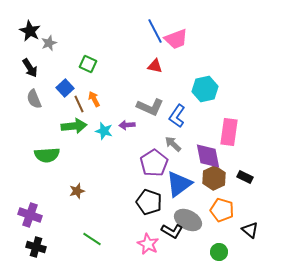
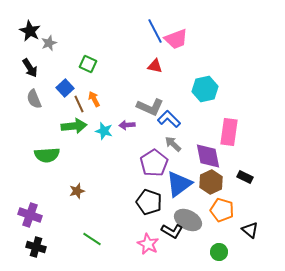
blue L-shape: moved 8 px left, 3 px down; rotated 100 degrees clockwise
brown hexagon: moved 3 px left, 4 px down
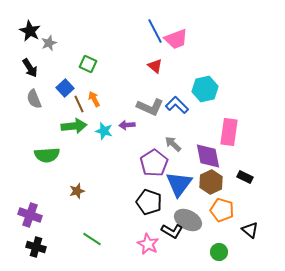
red triangle: rotated 28 degrees clockwise
blue L-shape: moved 8 px right, 14 px up
blue triangle: rotated 16 degrees counterclockwise
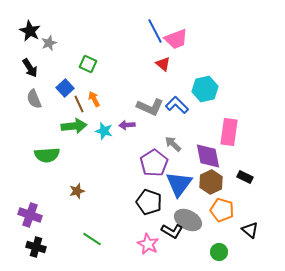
red triangle: moved 8 px right, 2 px up
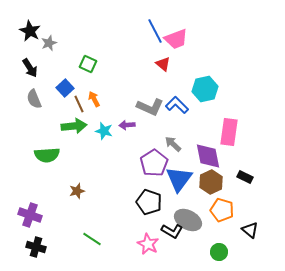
blue triangle: moved 5 px up
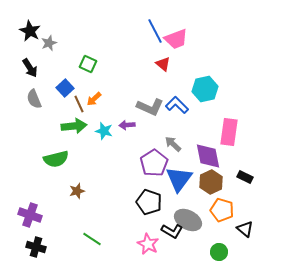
orange arrow: rotated 105 degrees counterclockwise
green semicircle: moved 9 px right, 4 px down; rotated 10 degrees counterclockwise
black triangle: moved 5 px left, 1 px up
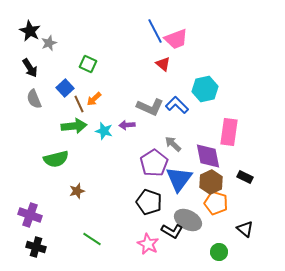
orange pentagon: moved 6 px left, 7 px up
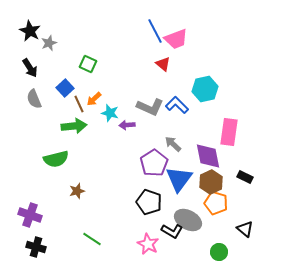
cyan star: moved 6 px right, 18 px up
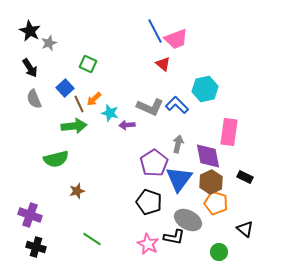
gray arrow: moved 5 px right; rotated 60 degrees clockwise
black L-shape: moved 2 px right, 6 px down; rotated 20 degrees counterclockwise
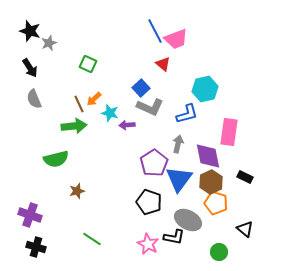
black star: rotated 10 degrees counterclockwise
blue square: moved 76 px right
blue L-shape: moved 10 px right, 9 px down; rotated 120 degrees clockwise
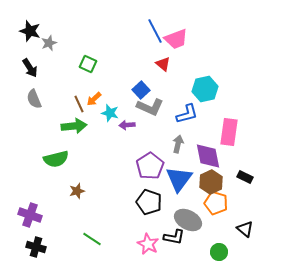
blue square: moved 2 px down
purple pentagon: moved 4 px left, 3 px down
